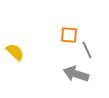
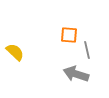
gray line: rotated 12 degrees clockwise
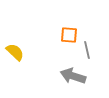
gray arrow: moved 3 px left, 2 px down
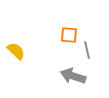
yellow semicircle: moved 1 px right, 1 px up
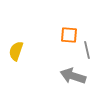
yellow semicircle: rotated 114 degrees counterclockwise
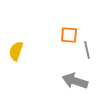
gray arrow: moved 2 px right, 5 px down
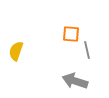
orange square: moved 2 px right, 1 px up
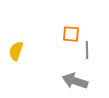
gray line: rotated 12 degrees clockwise
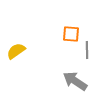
yellow semicircle: rotated 36 degrees clockwise
gray arrow: rotated 15 degrees clockwise
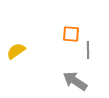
gray line: moved 1 px right
